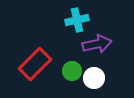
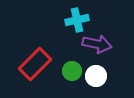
purple arrow: rotated 24 degrees clockwise
white circle: moved 2 px right, 2 px up
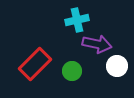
white circle: moved 21 px right, 10 px up
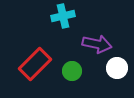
cyan cross: moved 14 px left, 4 px up
white circle: moved 2 px down
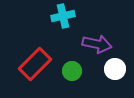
white circle: moved 2 px left, 1 px down
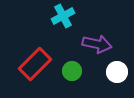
cyan cross: rotated 15 degrees counterclockwise
white circle: moved 2 px right, 3 px down
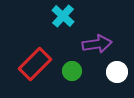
cyan cross: rotated 20 degrees counterclockwise
purple arrow: rotated 20 degrees counterclockwise
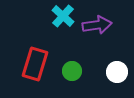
purple arrow: moved 19 px up
red rectangle: rotated 28 degrees counterclockwise
